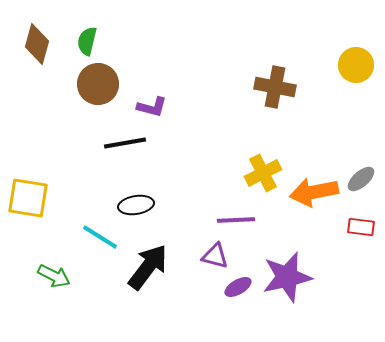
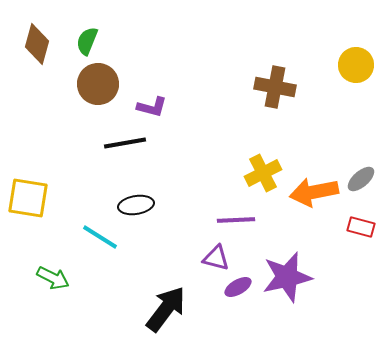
green semicircle: rotated 8 degrees clockwise
red rectangle: rotated 8 degrees clockwise
purple triangle: moved 1 px right, 2 px down
black arrow: moved 18 px right, 42 px down
green arrow: moved 1 px left, 2 px down
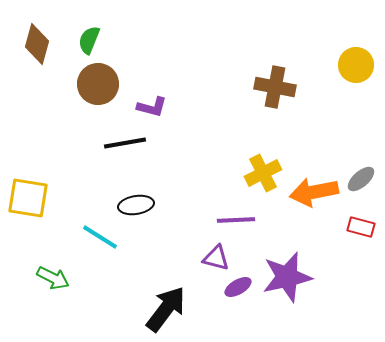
green semicircle: moved 2 px right, 1 px up
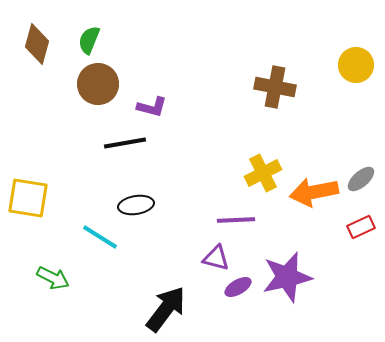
red rectangle: rotated 40 degrees counterclockwise
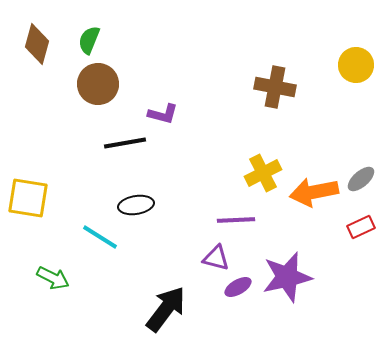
purple L-shape: moved 11 px right, 7 px down
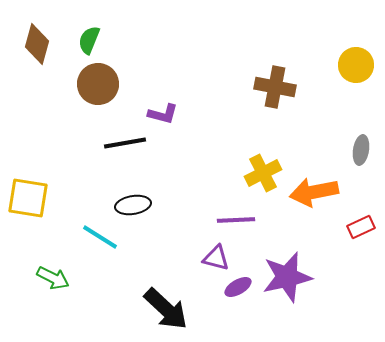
gray ellipse: moved 29 px up; rotated 40 degrees counterclockwise
black ellipse: moved 3 px left
black arrow: rotated 96 degrees clockwise
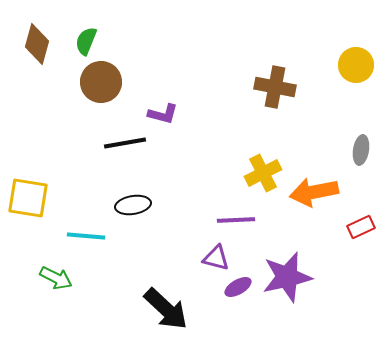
green semicircle: moved 3 px left, 1 px down
brown circle: moved 3 px right, 2 px up
cyan line: moved 14 px left, 1 px up; rotated 27 degrees counterclockwise
green arrow: moved 3 px right
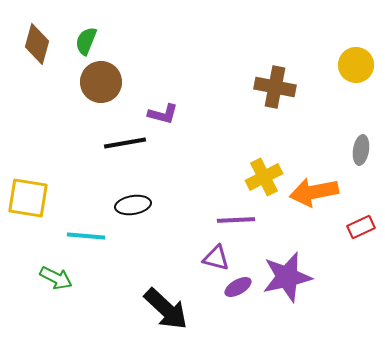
yellow cross: moved 1 px right, 4 px down
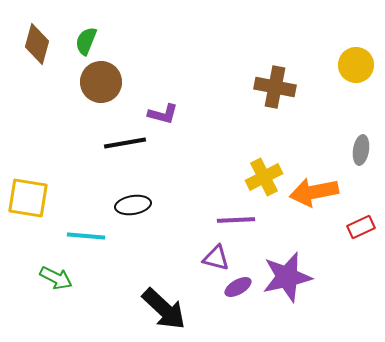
black arrow: moved 2 px left
